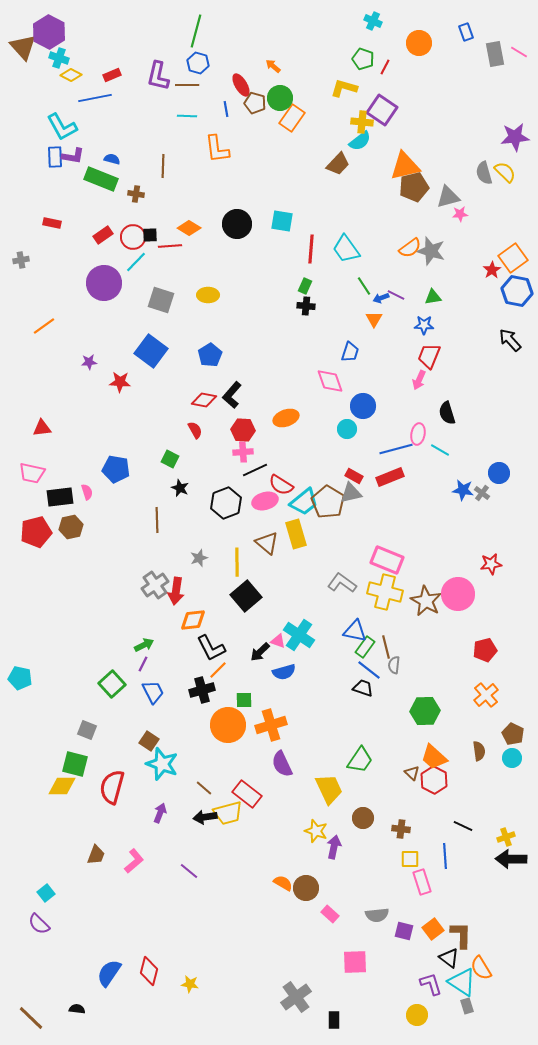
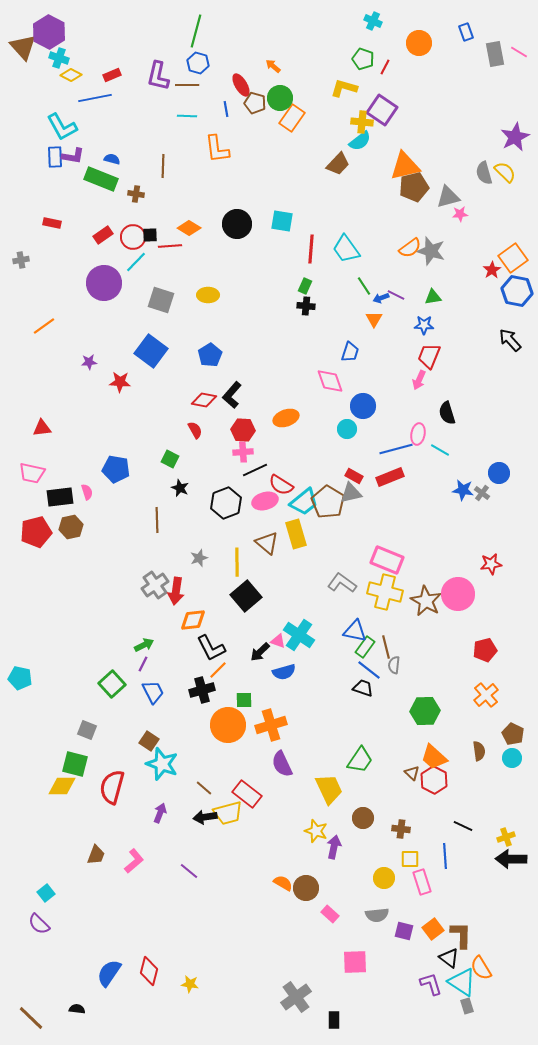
purple star at (515, 137): rotated 20 degrees counterclockwise
yellow circle at (417, 1015): moved 33 px left, 137 px up
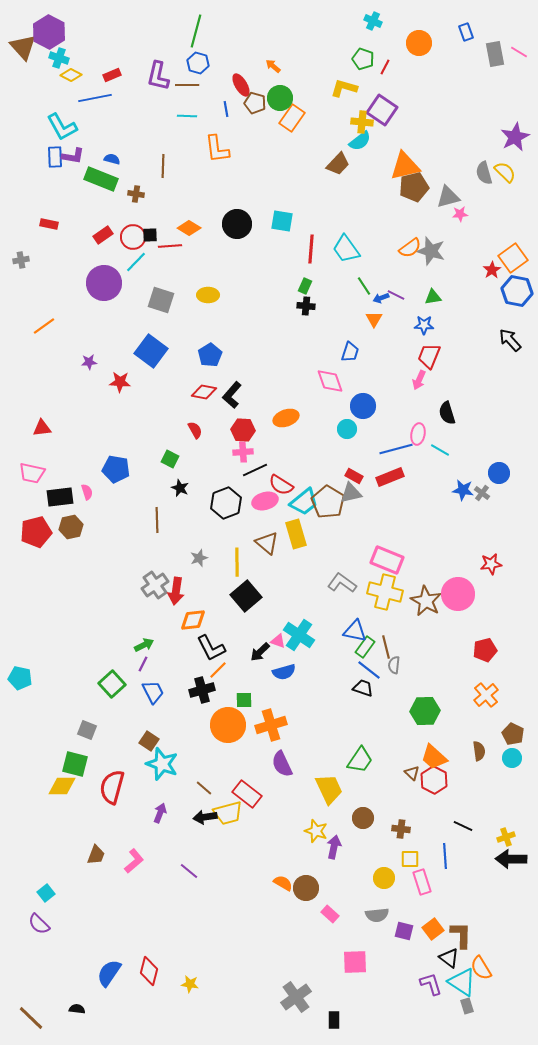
red rectangle at (52, 223): moved 3 px left, 1 px down
red diamond at (204, 400): moved 8 px up
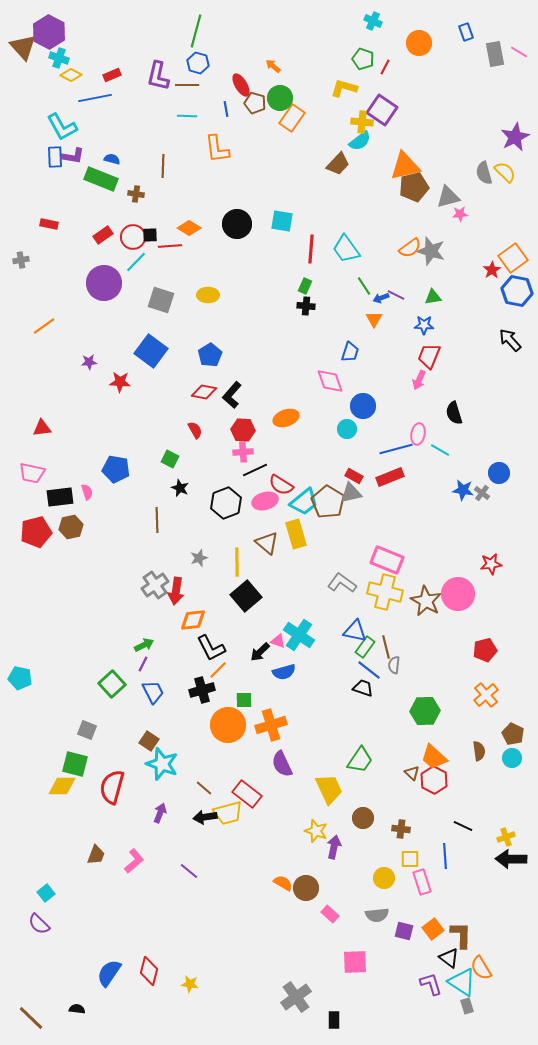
black semicircle at (447, 413): moved 7 px right
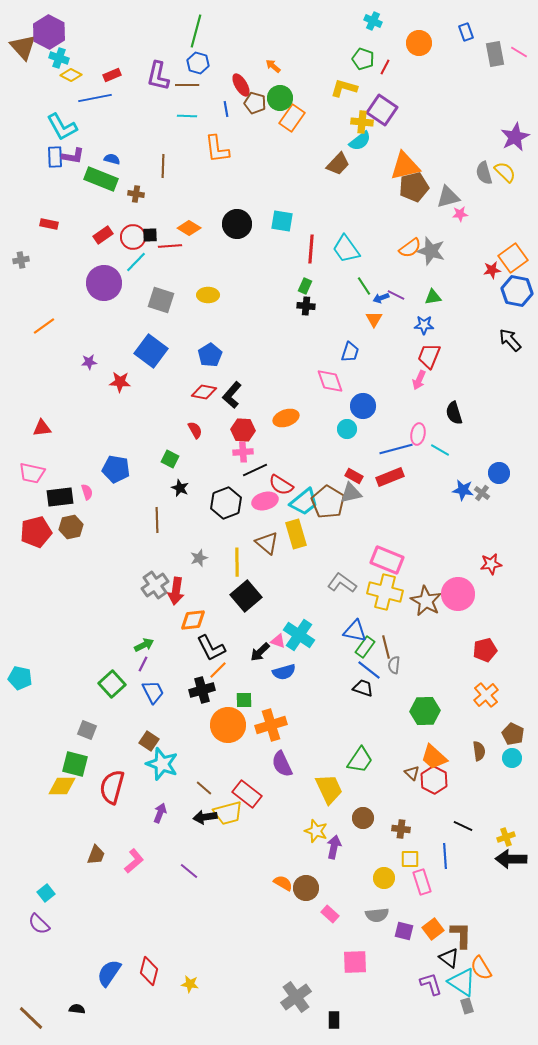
red star at (492, 270): rotated 24 degrees clockwise
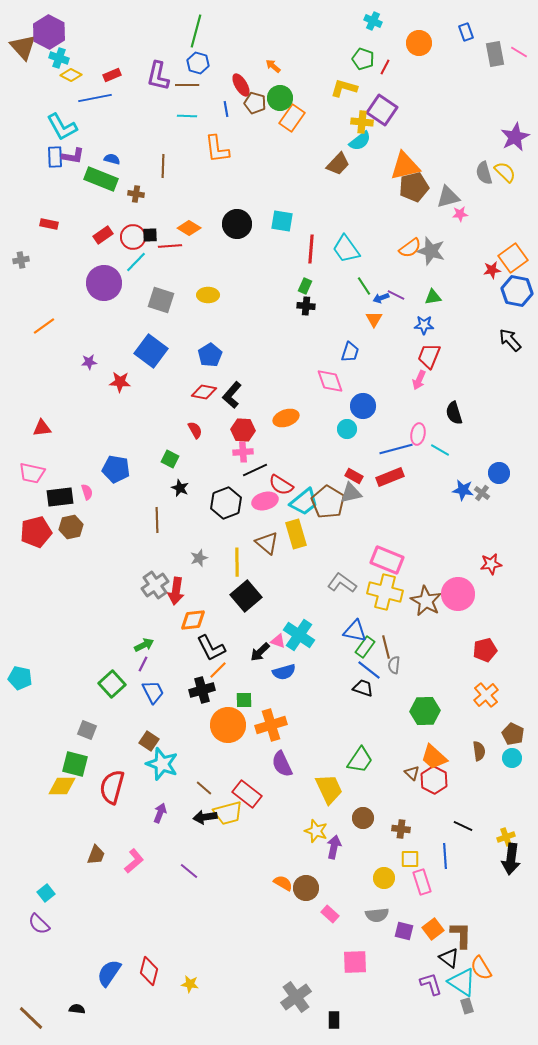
black arrow at (511, 859): rotated 84 degrees counterclockwise
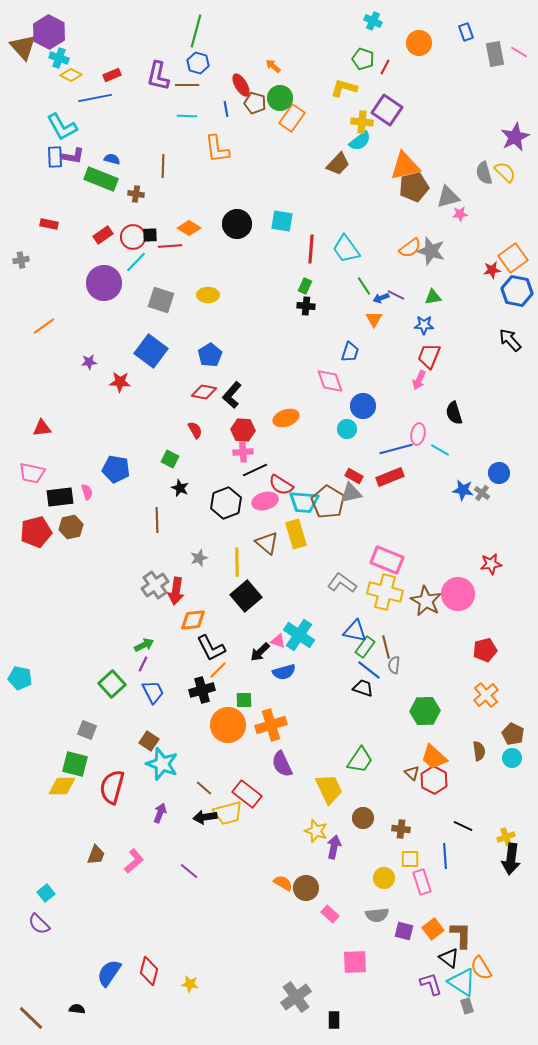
purple square at (382, 110): moved 5 px right
cyan trapezoid at (304, 502): rotated 44 degrees clockwise
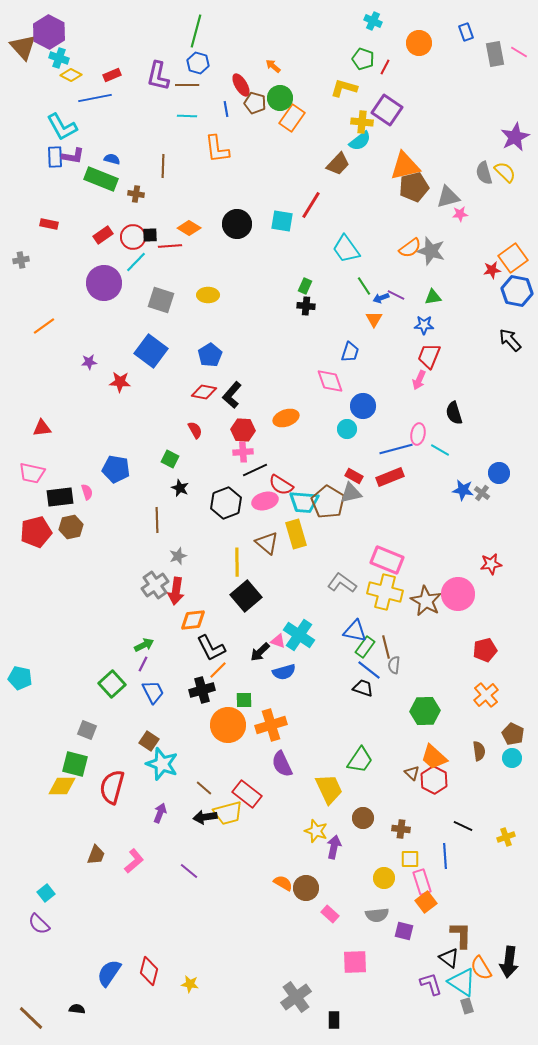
red line at (311, 249): moved 44 px up; rotated 28 degrees clockwise
gray star at (199, 558): moved 21 px left, 2 px up
black arrow at (511, 859): moved 2 px left, 103 px down
orange square at (433, 929): moved 7 px left, 27 px up
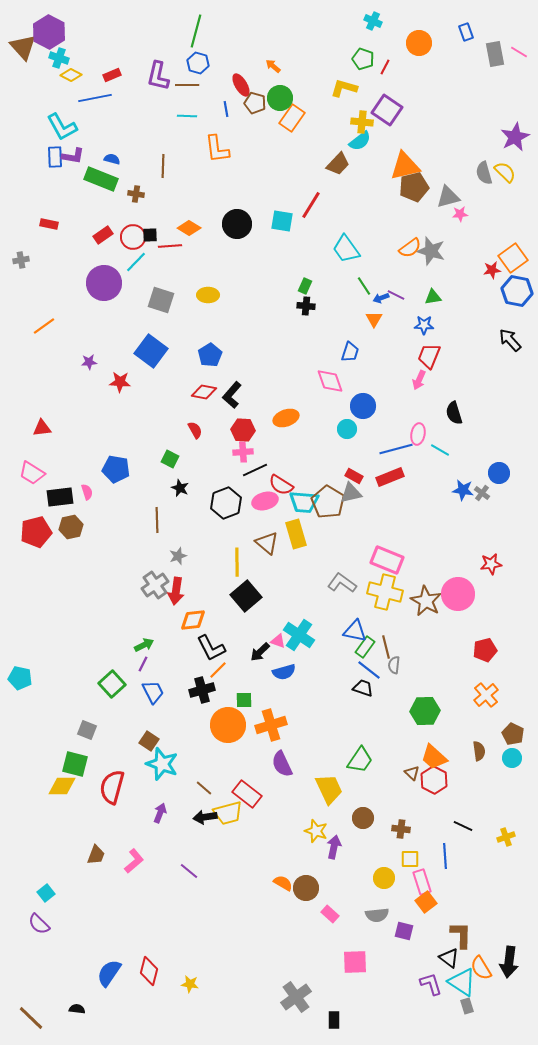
pink trapezoid at (32, 473): rotated 20 degrees clockwise
